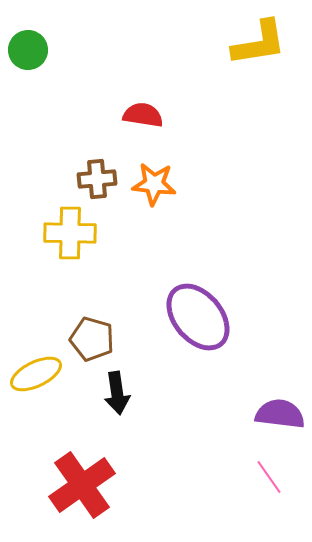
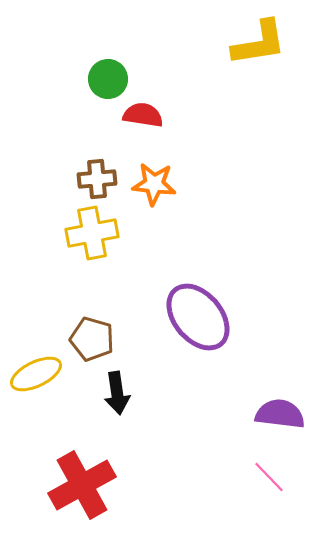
green circle: moved 80 px right, 29 px down
yellow cross: moved 22 px right; rotated 12 degrees counterclockwise
pink line: rotated 9 degrees counterclockwise
red cross: rotated 6 degrees clockwise
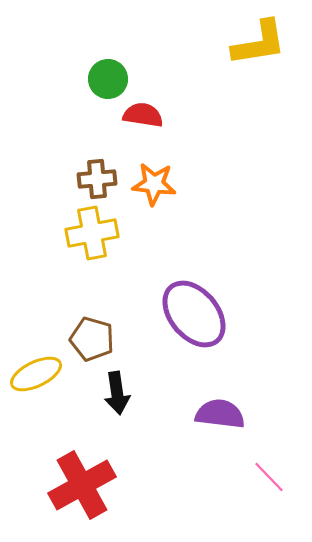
purple ellipse: moved 4 px left, 3 px up
purple semicircle: moved 60 px left
